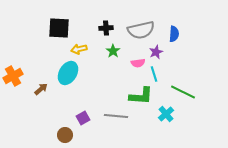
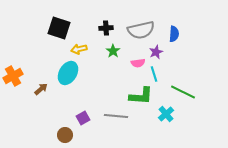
black square: rotated 15 degrees clockwise
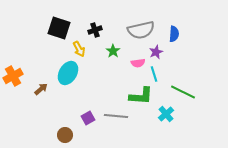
black cross: moved 11 px left, 2 px down; rotated 16 degrees counterclockwise
yellow arrow: rotated 105 degrees counterclockwise
purple square: moved 5 px right
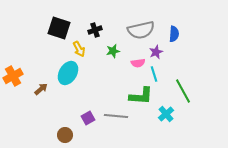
green star: rotated 24 degrees clockwise
green line: moved 1 px up; rotated 35 degrees clockwise
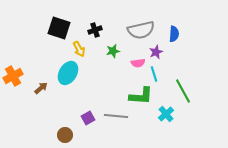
brown arrow: moved 1 px up
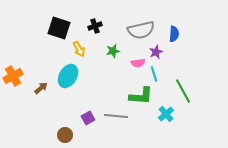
black cross: moved 4 px up
cyan ellipse: moved 3 px down
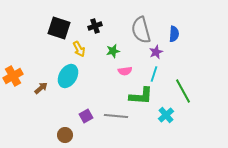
gray semicircle: rotated 88 degrees clockwise
pink semicircle: moved 13 px left, 8 px down
cyan line: rotated 35 degrees clockwise
cyan cross: moved 1 px down
purple square: moved 2 px left, 2 px up
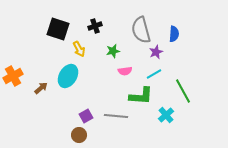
black square: moved 1 px left, 1 px down
cyan line: rotated 42 degrees clockwise
brown circle: moved 14 px right
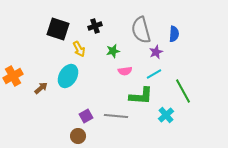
brown circle: moved 1 px left, 1 px down
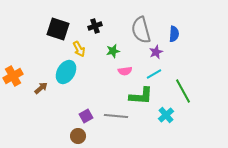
cyan ellipse: moved 2 px left, 4 px up
